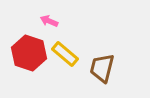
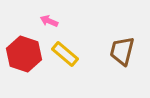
red hexagon: moved 5 px left, 1 px down
brown trapezoid: moved 20 px right, 17 px up
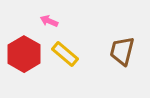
red hexagon: rotated 12 degrees clockwise
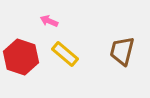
red hexagon: moved 3 px left, 3 px down; rotated 12 degrees counterclockwise
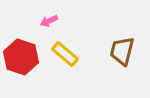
pink arrow: rotated 48 degrees counterclockwise
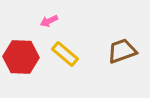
brown trapezoid: rotated 56 degrees clockwise
red hexagon: rotated 16 degrees counterclockwise
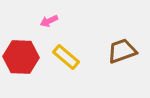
yellow rectangle: moved 1 px right, 3 px down
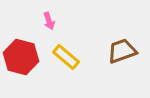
pink arrow: rotated 84 degrees counterclockwise
red hexagon: rotated 12 degrees clockwise
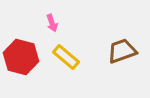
pink arrow: moved 3 px right, 2 px down
